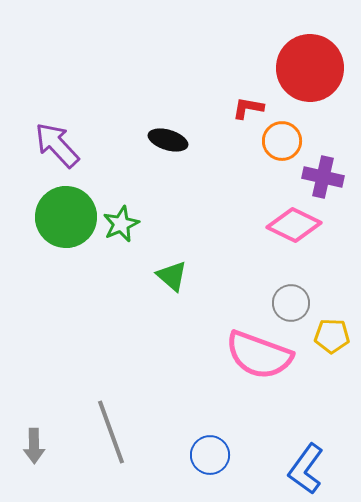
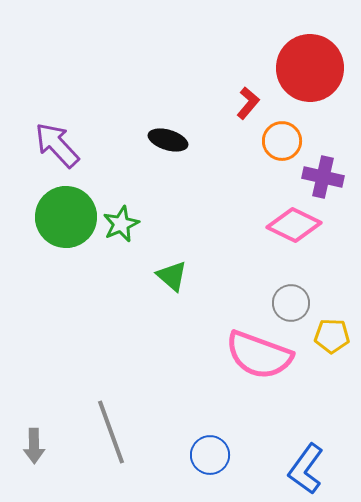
red L-shape: moved 5 px up; rotated 120 degrees clockwise
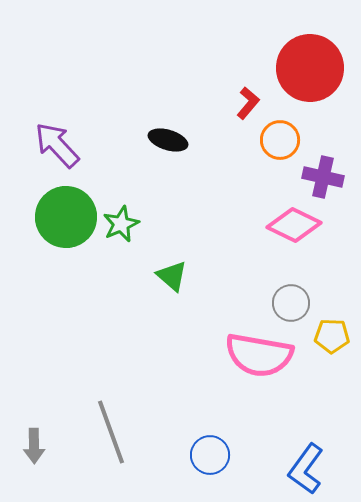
orange circle: moved 2 px left, 1 px up
pink semicircle: rotated 10 degrees counterclockwise
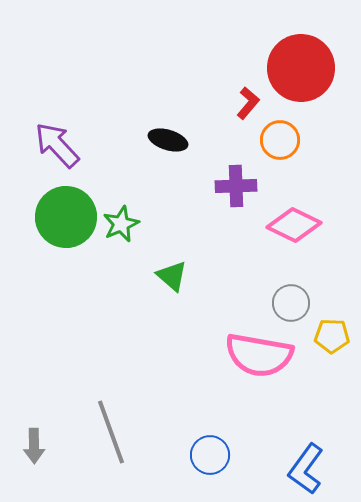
red circle: moved 9 px left
purple cross: moved 87 px left, 9 px down; rotated 15 degrees counterclockwise
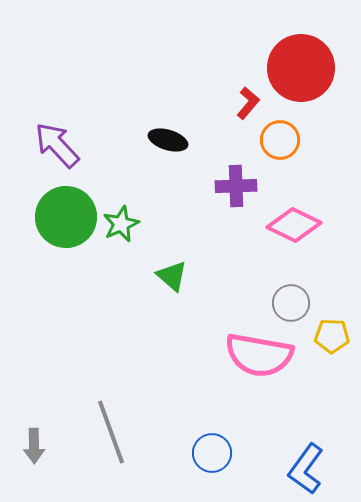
blue circle: moved 2 px right, 2 px up
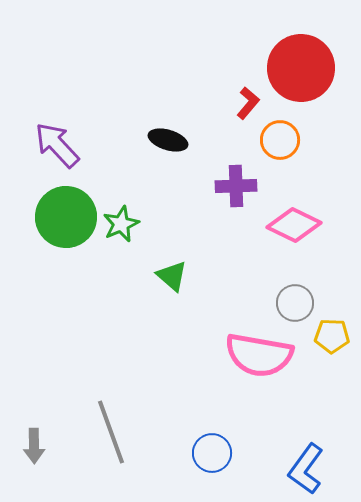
gray circle: moved 4 px right
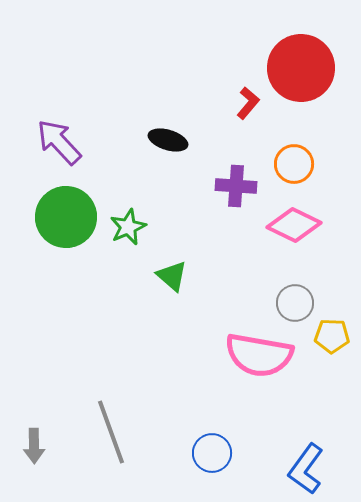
orange circle: moved 14 px right, 24 px down
purple arrow: moved 2 px right, 3 px up
purple cross: rotated 6 degrees clockwise
green star: moved 7 px right, 3 px down
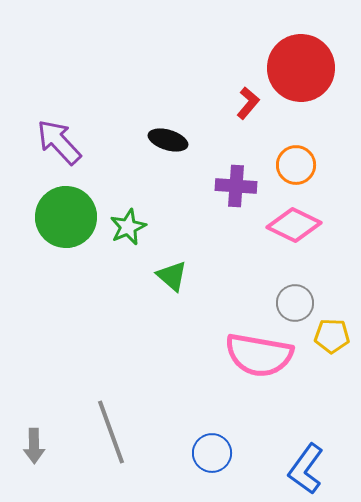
orange circle: moved 2 px right, 1 px down
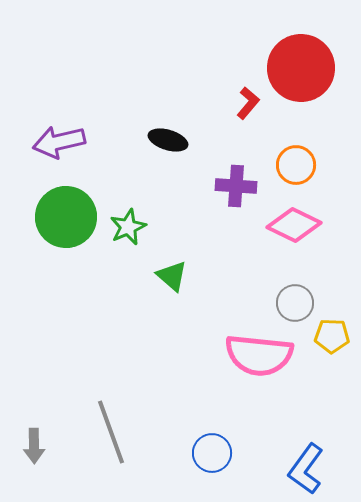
purple arrow: rotated 60 degrees counterclockwise
pink semicircle: rotated 4 degrees counterclockwise
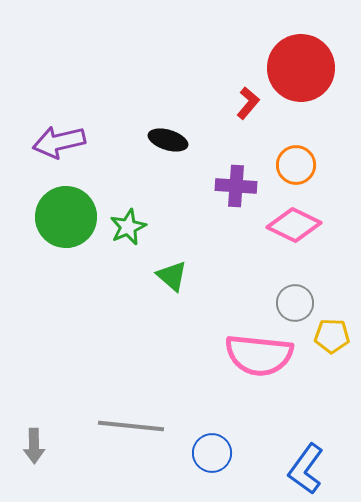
gray line: moved 20 px right, 6 px up; rotated 64 degrees counterclockwise
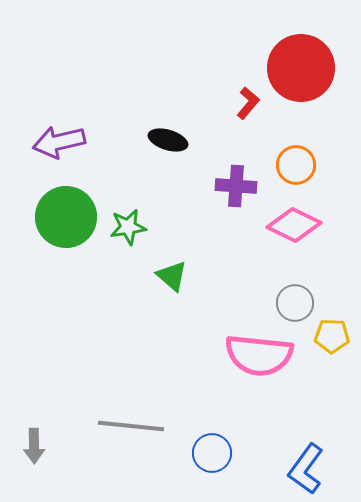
green star: rotated 15 degrees clockwise
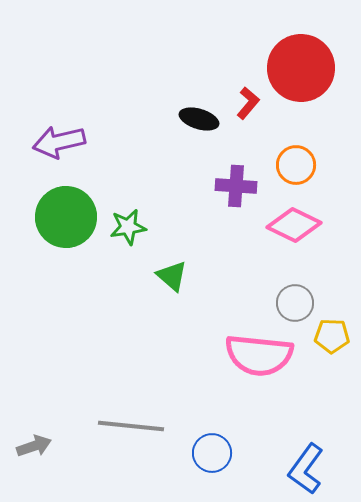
black ellipse: moved 31 px right, 21 px up
gray arrow: rotated 108 degrees counterclockwise
